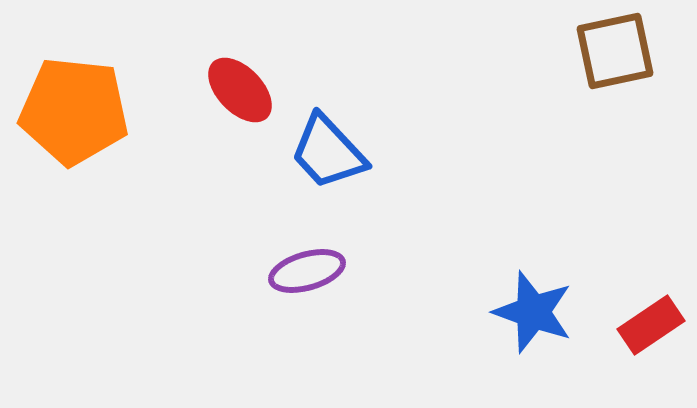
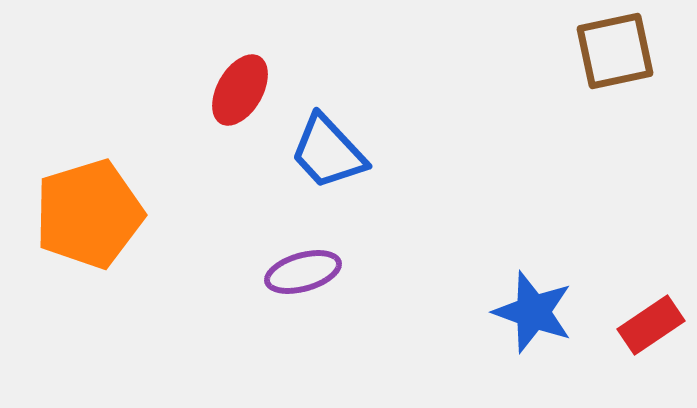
red ellipse: rotated 74 degrees clockwise
orange pentagon: moved 15 px right, 103 px down; rotated 23 degrees counterclockwise
purple ellipse: moved 4 px left, 1 px down
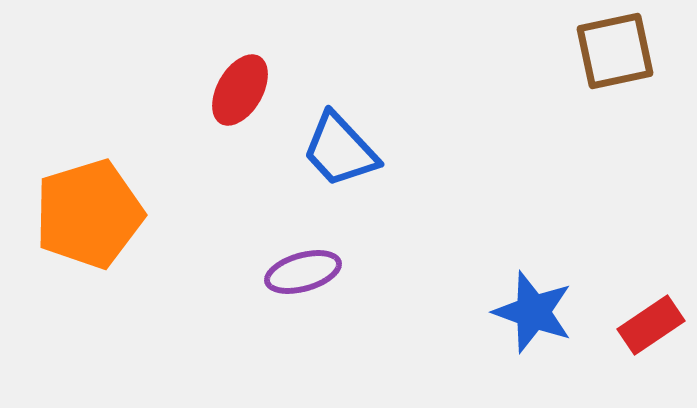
blue trapezoid: moved 12 px right, 2 px up
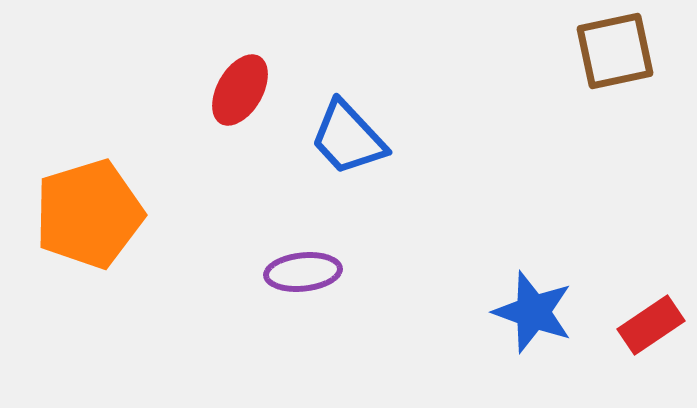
blue trapezoid: moved 8 px right, 12 px up
purple ellipse: rotated 10 degrees clockwise
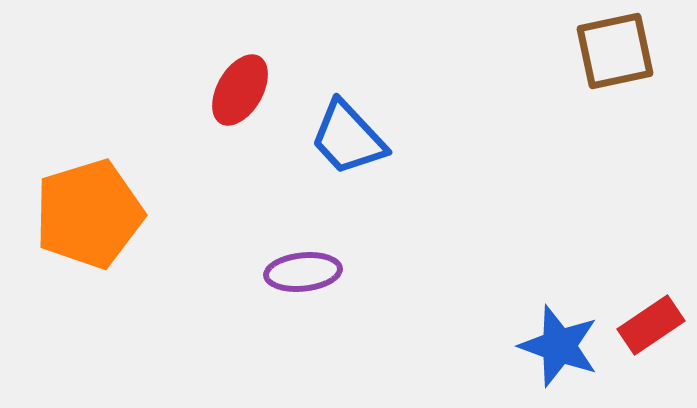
blue star: moved 26 px right, 34 px down
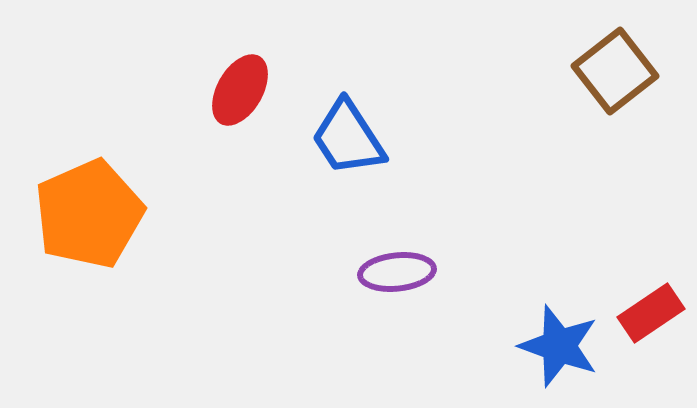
brown square: moved 20 px down; rotated 26 degrees counterclockwise
blue trapezoid: rotated 10 degrees clockwise
orange pentagon: rotated 7 degrees counterclockwise
purple ellipse: moved 94 px right
red rectangle: moved 12 px up
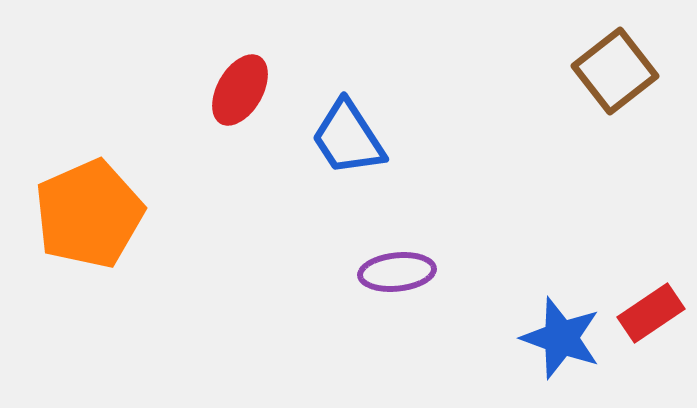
blue star: moved 2 px right, 8 px up
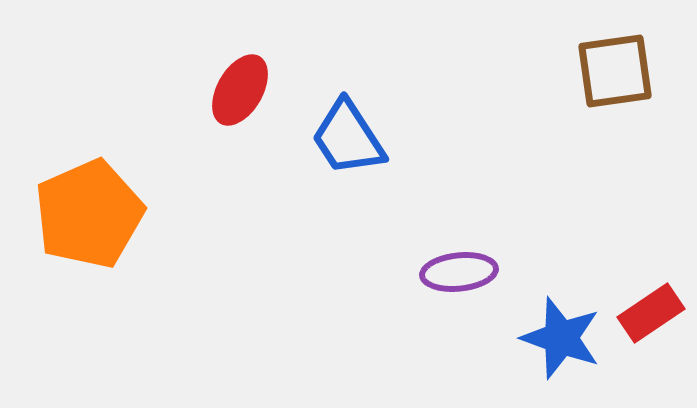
brown square: rotated 30 degrees clockwise
purple ellipse: moved 62 px right
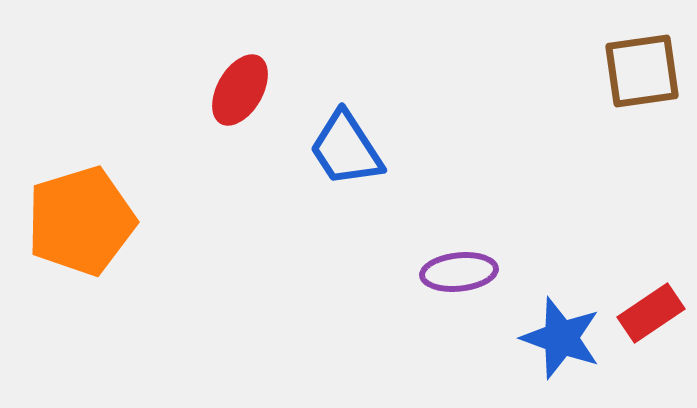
brown square: moved 27 px right
blue trapezoid: moved 2 px left, 11 px down
orange pentagon: moved 8 px left, 7 px down; rotated 7 degrees clockwise
